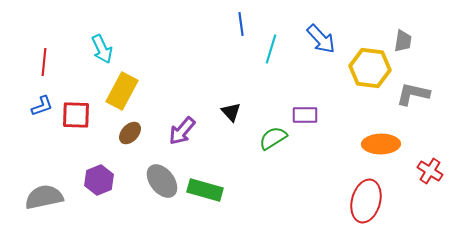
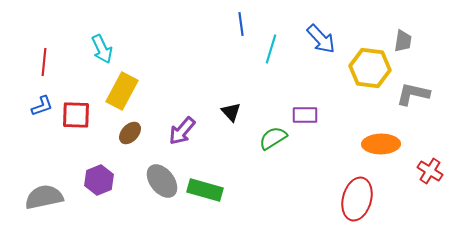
red ellipse: moved 9 px left, 2 px up
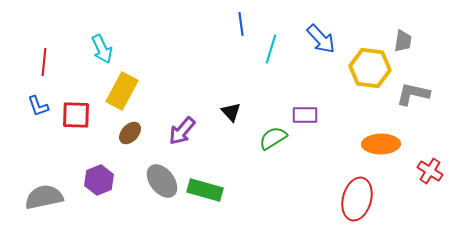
blue L-shape: moved 4 px left; rotated 90 degrees clockwise
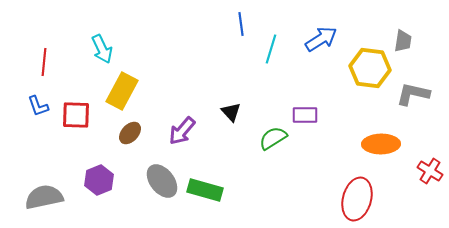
blue arrow: rotated 80 degrees counterclockwise
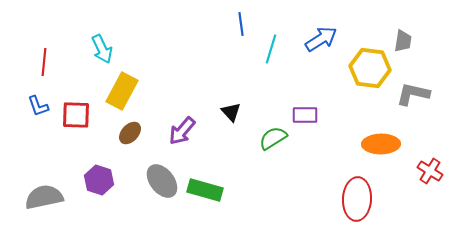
purple hexagon: rotated 20 degrees counterclockwise
red ellipse: rotated 12 degrees counterclockwise
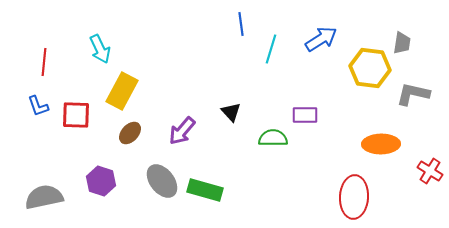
gray trapezoid: moved 1 px left, 2 px down
cyan arrow: moved 2 px left
green semicircle: rotated 32 degrees clockwise
purple hexagon: moved 2 px right, 1 px down
red ellipse: moved 3 px left, 2 px up
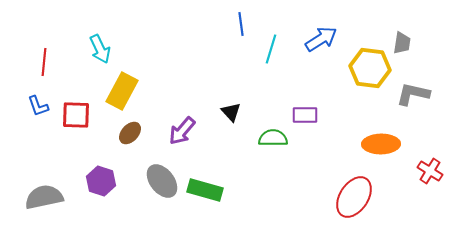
red ellipse: rotated 30 degrees clockwise
